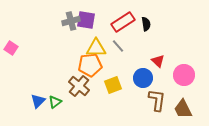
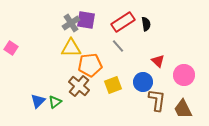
gray cross: moved 2 px down; rotated 18 degrees counterclockwise
yellow triangle: moved 25 px left
blue circle: moved 4 px down
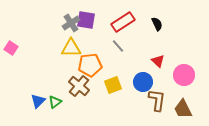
black semicircle: moved 11 px right; rotated 16 degrees counterclockwise
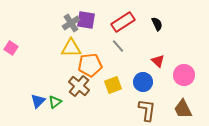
brown L-shape: moved 10 px left, 10 px down
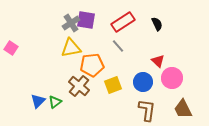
yellow triangle: rotated 10 degrees counterclockwise
orange pentagon: moved 2 px right
pink circle: moved 12 px left, 3 px down
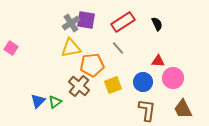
gray line: moved 2 px down
red triangle: rotated 40 degrees counterclockwise
pink circle: moved 1 px right
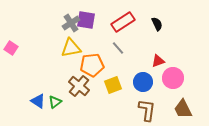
red triangle: rotated 24 degrees counterclockwise
blue triangle: rotated 42 degrees counterclockwise
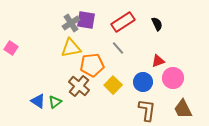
yellow square: rotated 24 degrees counterclockwise
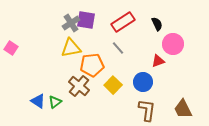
pink circle: moved 34 px up
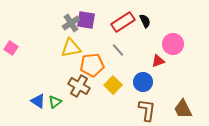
black semicircle: moved 12 px left, 3 px up
gray line: moved 2 px down
brown cross: rotated 10 degrees counterclockwise
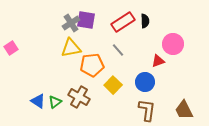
black semicircle: rotated 24 degrees clockwise
pink square: rotated 24 degrees clockwise
blue circle: moved 2 px right
brown cross: moved 11 px down
brown trapezoid: moved 1 px right, 1 px down
